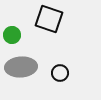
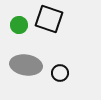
green circle: moved 7 px right, 10 px up
gray ellipse: moved 5 px right, 2 px up; rotated 12 degrees clockwise
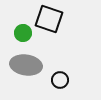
green circle: moved 4 px right, 8 px down
black circle: moved 7 px down
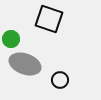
green circle: moved 12 px left, 6 px down
gray ellipse: moved 1 px left, 1 px up; rotated 12 degrees clockwise
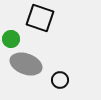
black square: moved 9 px left, 1 px up
gray ellipse: moved 1 px right
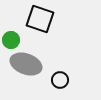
black square: moved 1 px down
green circle: moved 1 px down
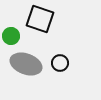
green circle: moved 4 px up
black circle: moved 17 px up
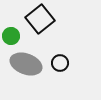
black square: rotated 32 degrees clockwise
